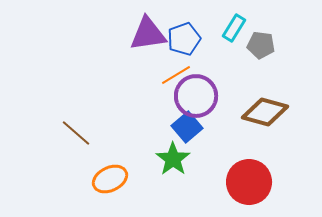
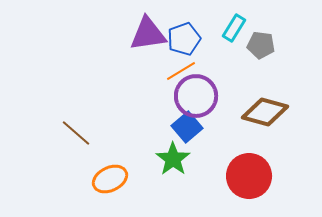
orange line: moved 5 px right, 4 px up
red circle: moved 6 px up
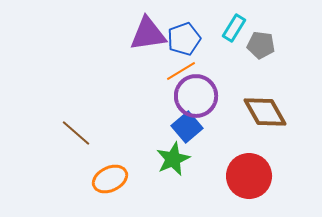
brown diamond: rotated 45 degrees clockwise
green star: rotated 12 degrees clockwise
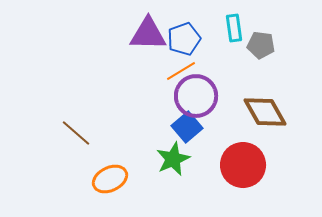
cyan rectangle: rotated 40 degrees counterclockwise
purple triangle: rotated 9 degrees clockwise
red circle: moved 6 px left, 11 px up
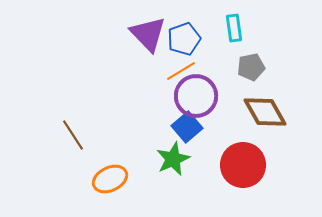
purple triangle: rotated 45 degrees clockwise
gray pentagon: moved 10 px left, 22 px down; rotated 20 degrees counterclockwise
brown line: moved 3 px left, 2 px down; rotated 16 degrees clockwise
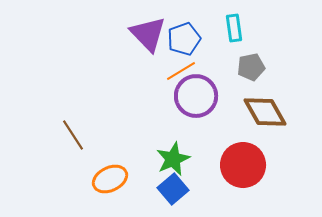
blue square: moved 14 px left, 62 px down
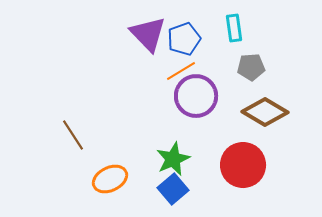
gray pentagon: rotated 8 degrees clockwise
brown diamond: rotated 30 degrees counterclockwise
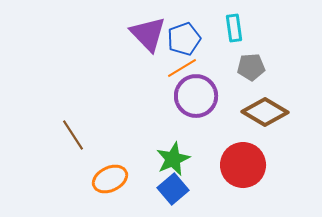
orange line: moved 1 px right, 3 px up
